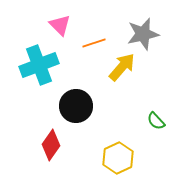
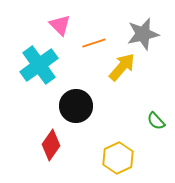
cyan cross: rotated 15 degrees counterclockwise
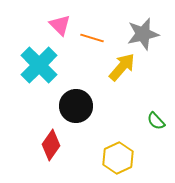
orange line: moved 2 px left, 5 px up; rotated 35 degrees clockwise
cyan cross: rotated 9 degrees counterclockwise
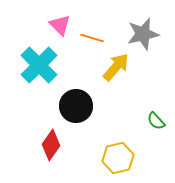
yellow arrow: moved 6 px left
yellow hexagon: rotated 12 degrees clockwise
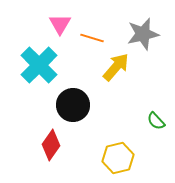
pink triangle: moved 1 px up; rotated 15 degrees clockwise
black circle: moved 3 px left, 1 px up
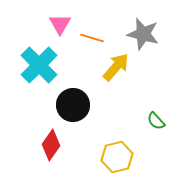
gray star: rotated 28 degrees clockwise
yellow hexagon: moved 1 px left, 1 px up
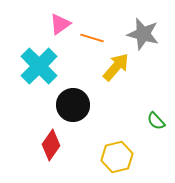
pink triangle: rotated 25 degrees clockwise
cyan cross: moved 1 px down
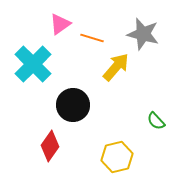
cyan cross: moved 6 px left, 2 px up
red diamond: moved 1 px left, 1 px down
